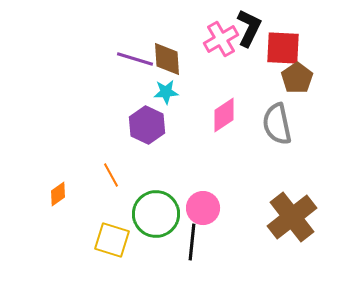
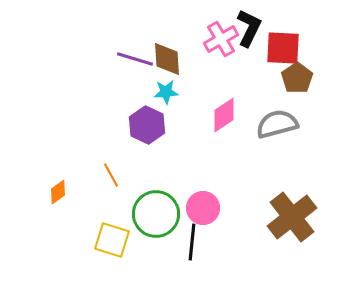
gray semicircle: rotated 87 degrees clockwise
orange diamond: moved 2 px up
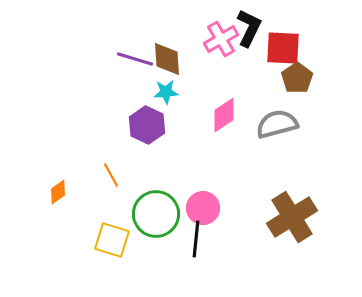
brown cross: rotated 6 degrees clockwise
black line: moved 4 px right, 3 px up
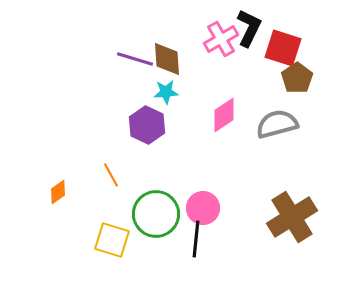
red square: rotated 15 degrees clockwise
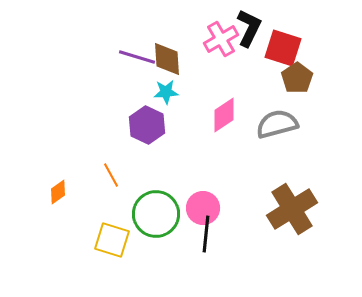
purple line: moved 2 px right, 2 px up
brown cross: moved 8 px up
black line: moved 10 px right, 5 px up
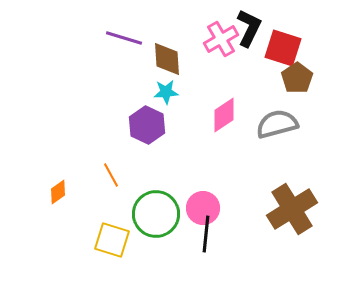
purple line: moved 13 px left, 19 px up
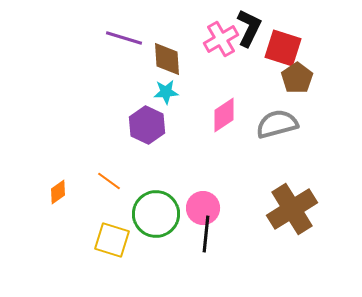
orange line: moved 2 px left, 6 px down; rotated 25 degrees counterclockwise
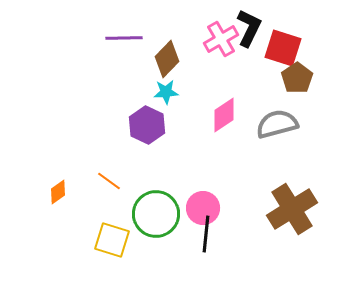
purple line: rotated 18 degrees counterclockwise
brown diamond: rotated 48 degrees clockwise
